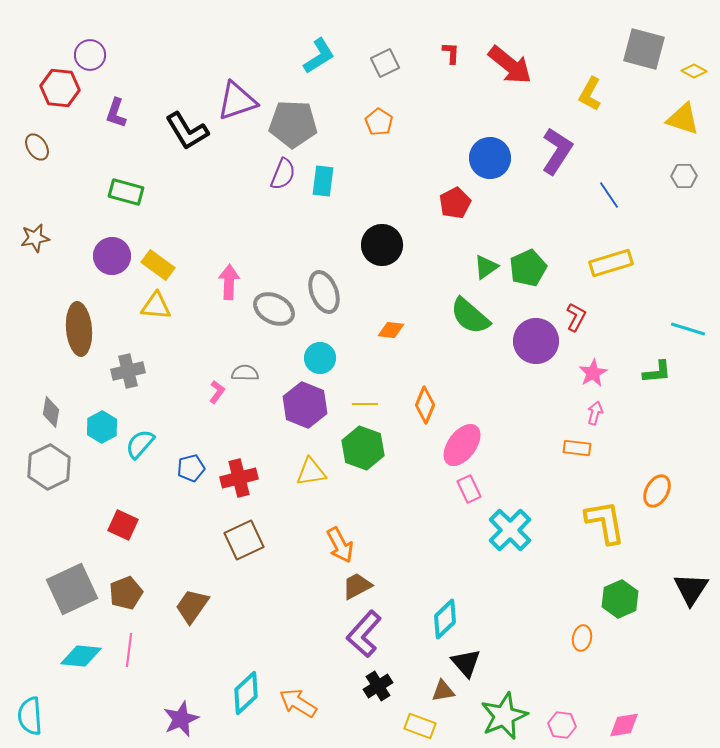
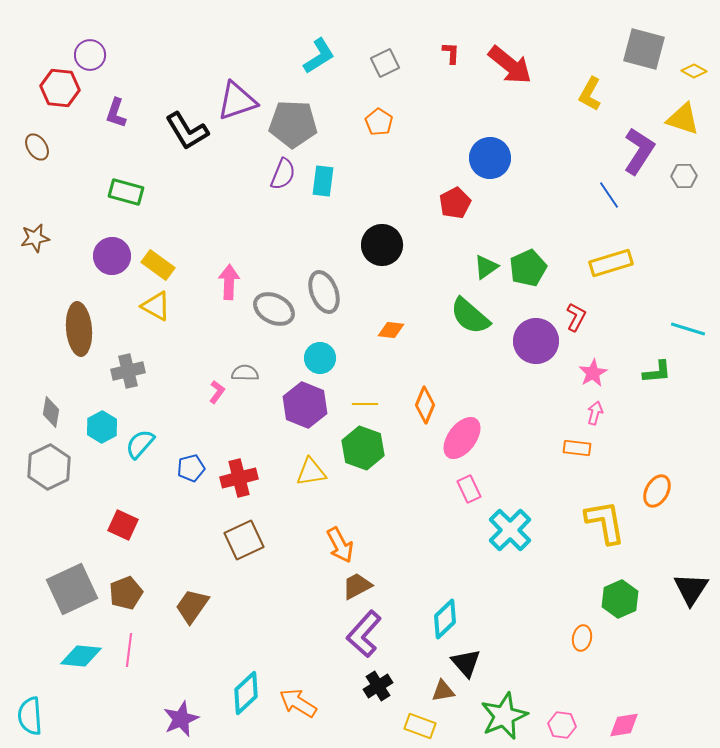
purple L-shape at (557, 151): moved 82 px right
yellow triangle at (156, 306): rotated 24 degrees clockwise
pink ellipse at (462, 445): moved 7 px up
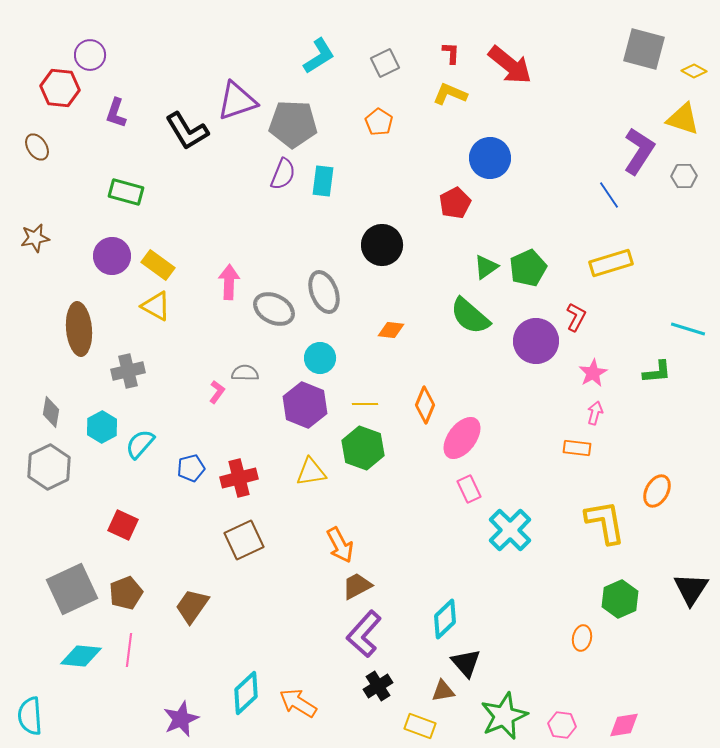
yellow L-shape at (590, 94): moved 140 px left; rotated 84 degrees clockwise
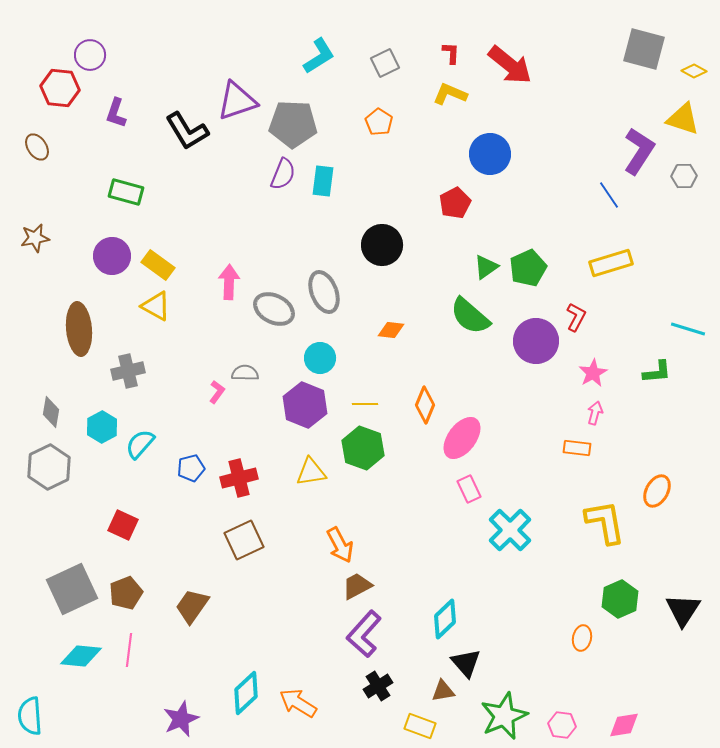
blue circle at (490, 158): moved 4 px up
black triangle at (691, 589): moved 8 px left, 21 px down
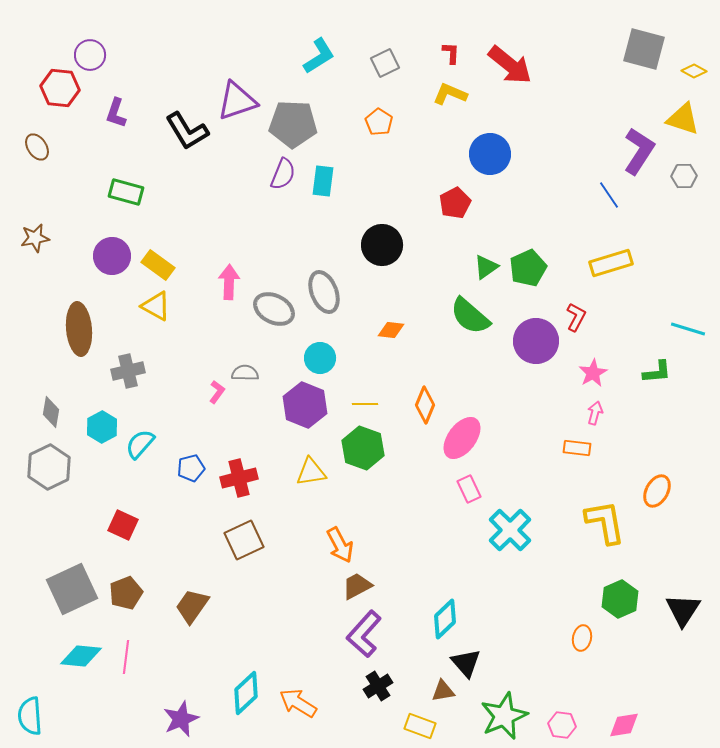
pink line at (129, 650): moved 3 px left, 7 px down
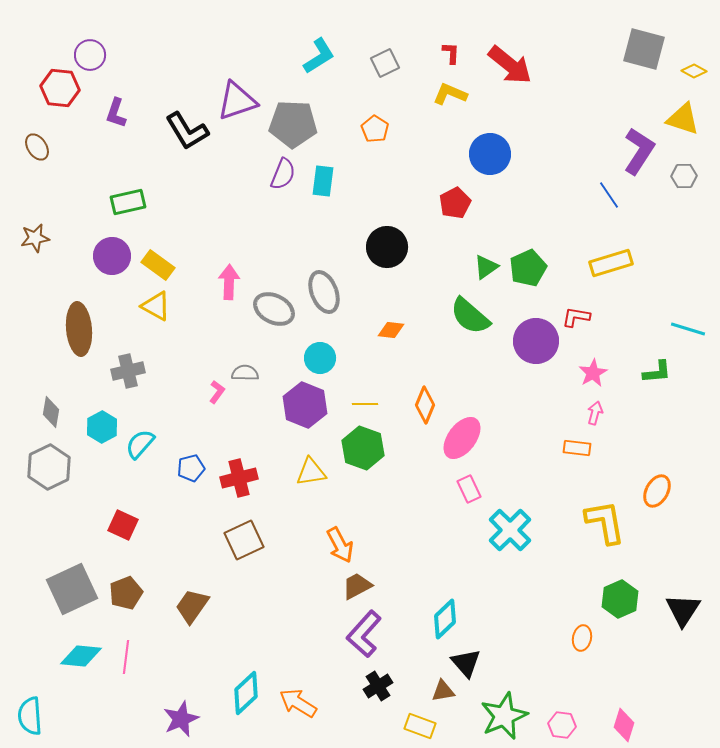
orange pentagon at (379, 122): moved 4 px left, 7 px down
green rectangle at (126, 192): moved 2 px right, 10 px down; rotated 28 degrees counterclockwise
black circle at (382, 245): moved 5 px right, 2 px down
red L-shape at (576, 317): rotated 108 degrees counterclockwise
pink diamond at (624, 725): rotated 64 degrees counterclockwise
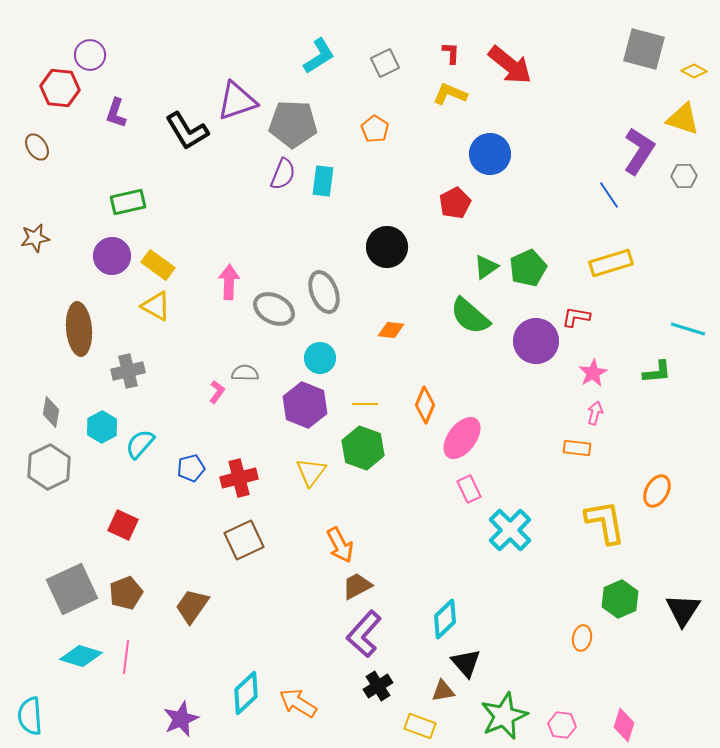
yellow triangle at (311, 472): rotated 44 degrees counterclockwise
cyan diamond at (81, 656): rotated 12 degrees clockwise
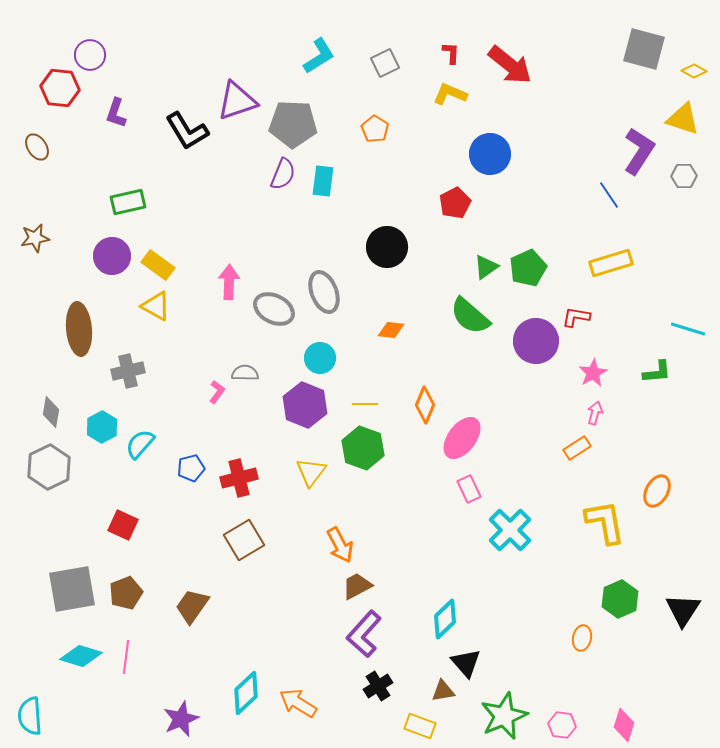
orange rectangle at (577, 448): rotated 40 degrees counterclockwise
brown square at (244, 540): rotated 6 degrees counterclockwise
gray square at (72, 589): rotated 15 degrees clockwise
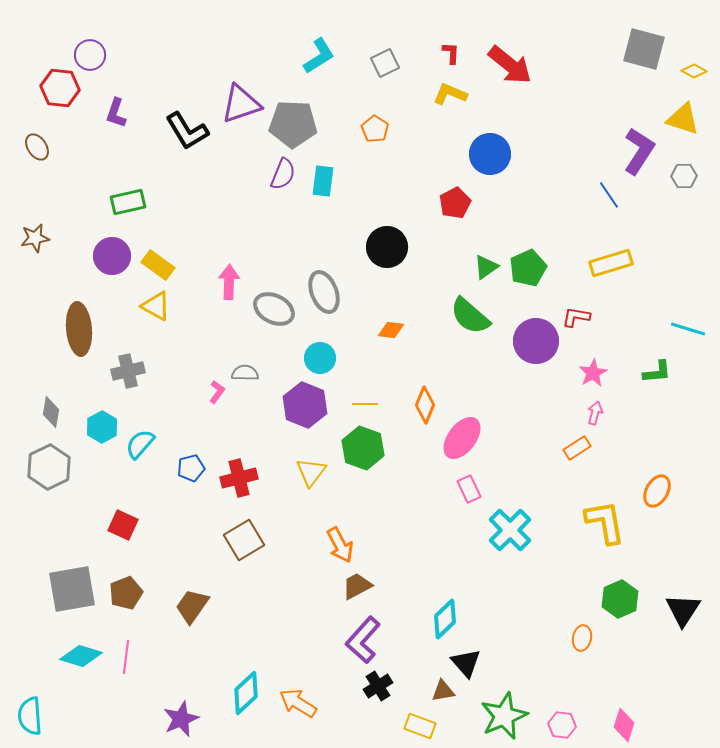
purple triangle at (237, 101): moved 4 px right, 3 px down
purple L-shape at (364, 634): moved 1 px left, 6 px down
